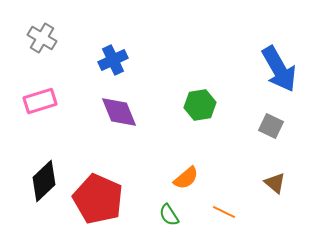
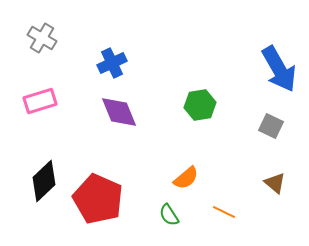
blue cross: moved 1 px left, 3 px down
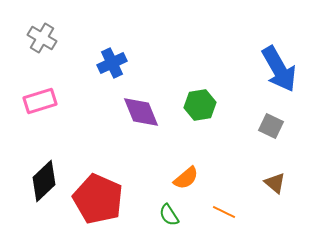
purple diamond: moved 22 px right
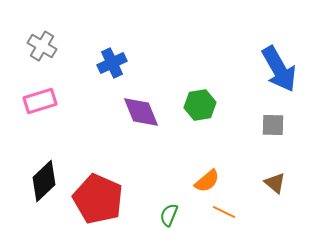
gray cross: moved 8 px down
gray square: moved 2 px right, 1 px up; rotated 25 degrees counterclockwise
orange semicircle: moved 21 px right, 3 px down
green semicircle: rotated 55 degrees clockwise
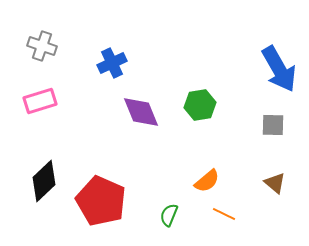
gray cross: rotated 12 degrees counterclockwise
red pentagon: moved 3 px right, 2 px down
orange line: moved 2 px down
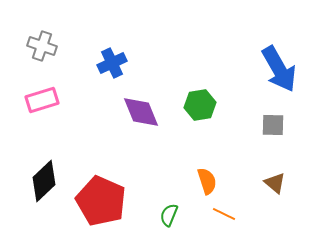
pink rectangle: moved 2 px right, 1 px up
orange semicircle: rotated 68 degrees counterclockwise
